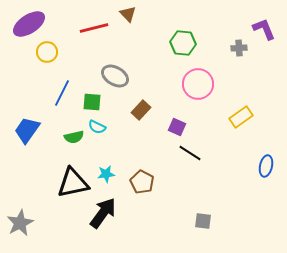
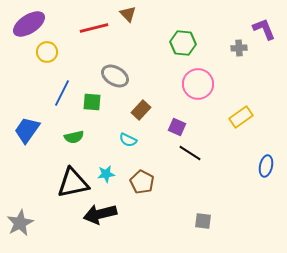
cyan semicircle: moved 31 px right, 13 px down
black arrow: moved 3 px left, 1 px down; rotated 140 degrees counterclockwise
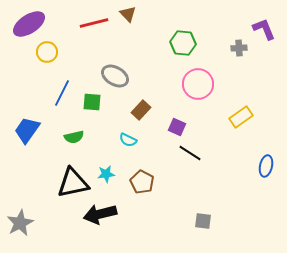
red line: moved 5 px up
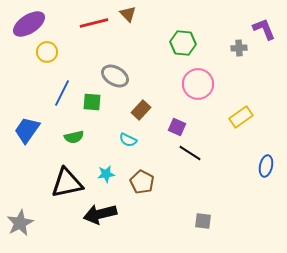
black triangle: moved 6 px left
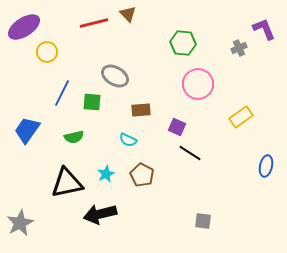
purple ellipse: moved 5 px left, 3 px down
gray cross: rotated 21 degrees counterclockwise
brown rectangle: rotated 42 degrees clockwise
cyan star: rotated 18 degrees counterclockwise
brown pentagon: moved 7 px up
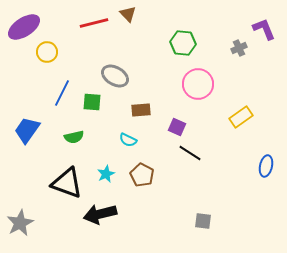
black triangle: rotated 32 degrees clockwise
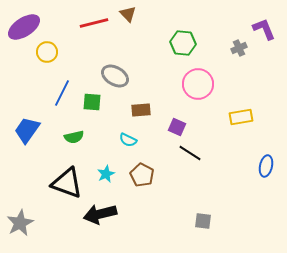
yellow rectangle: rotated 25 degrees clockwise
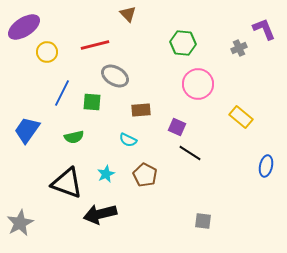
red line: moved 1 px right, 22 px down
yellow rectangle: rotated 50 degrees clockwise
brown pentagon: moved 3 px right
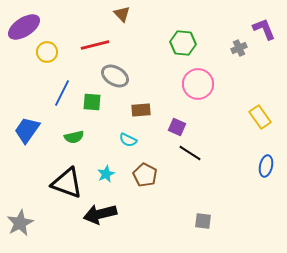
brown triangle: moved 6 px left
yellow rectangle: moved 19 px right; rotated 15 degrees clockwise
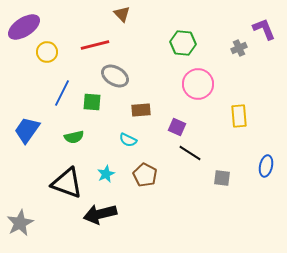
yellow rectangle: moved 21 px left, 1 px up; rotated 30 degrees clockwise
gray square: moved 19 px right, 43 px up
